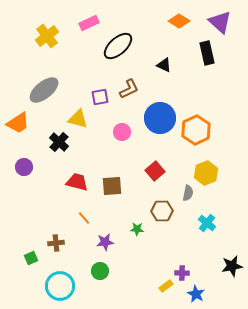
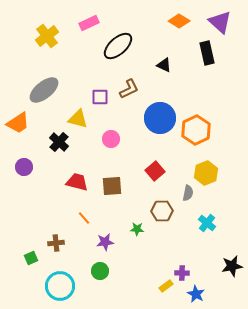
purple square: rotated 12 degrees clockwise
pink circle: moved 11 px left, 7 px down
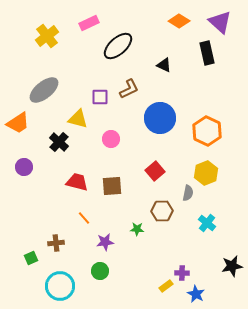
orange hexagon: moved 11 px right, 1 px down; rotated 8 degrees counterclockwise
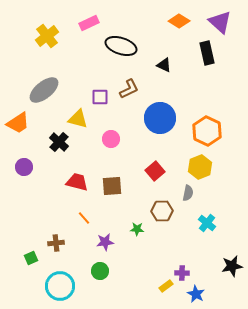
black ellipse: moved 3 px right; rotated 60 degrees clockwise
yellow hexagon: moved 6 px left, 6 px up
